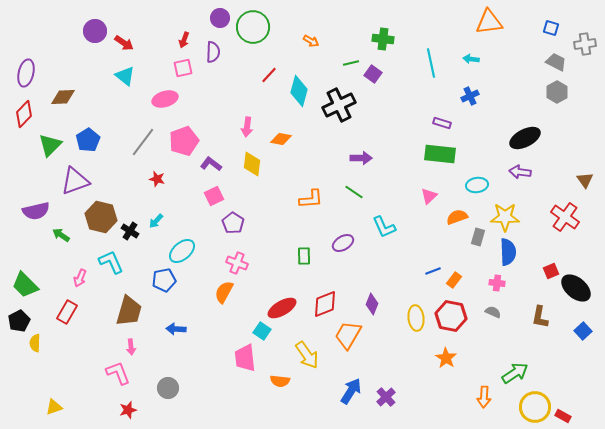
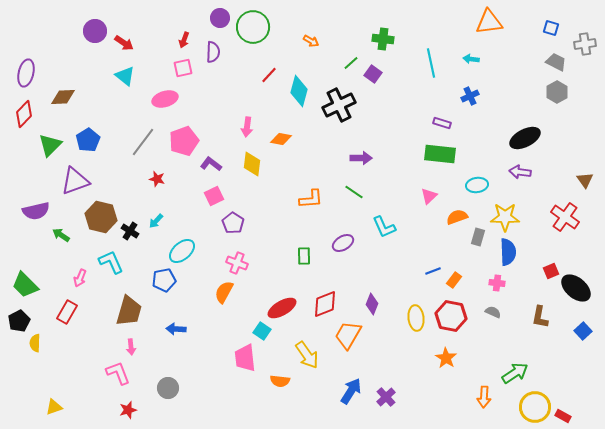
green line at (351, 63): rotated 28 degrees counterclockwise
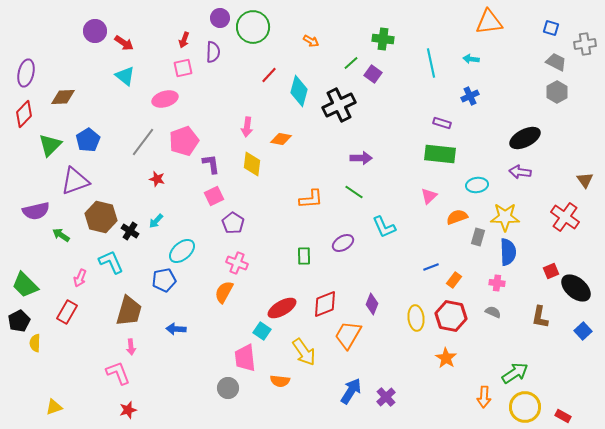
purple L-shape at (211, 164): rotated 45 degrees clockwise
blue line at (433, 271): moved 2 px left, 4 px up
yellow arrow at (307, 355): moved 3 px left, 3 px up
gray circle at (168, 388): moved 60 px right
yellow circle at (535, 407): moved 10 px left
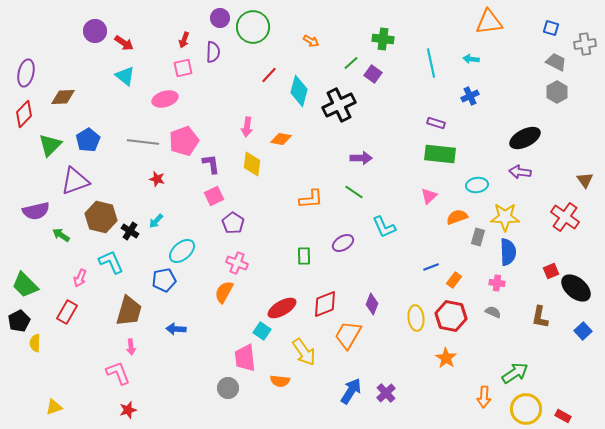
purple rectangle at (442, 123): moved 6 px left
gray line at (143, 142): rotated 60 degrees clockwise
purple cross at (386, 397): moved 4 px up
yellow circle at (525, 407): moved 1 px right, 2 px down
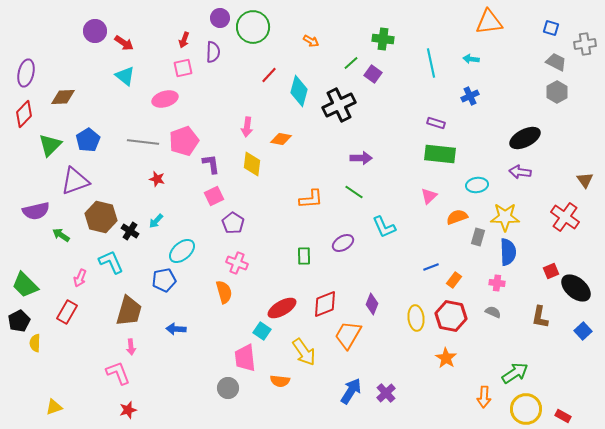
orange semicircle at (224, 292): rotated 135 degrees clockwise
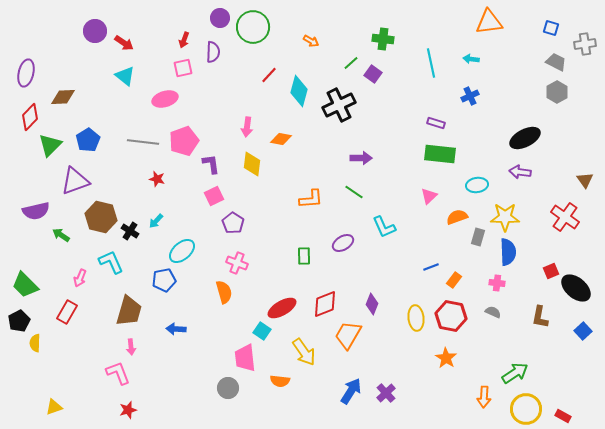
red diamond at (24, 114): moved 6 px right, 3 px down
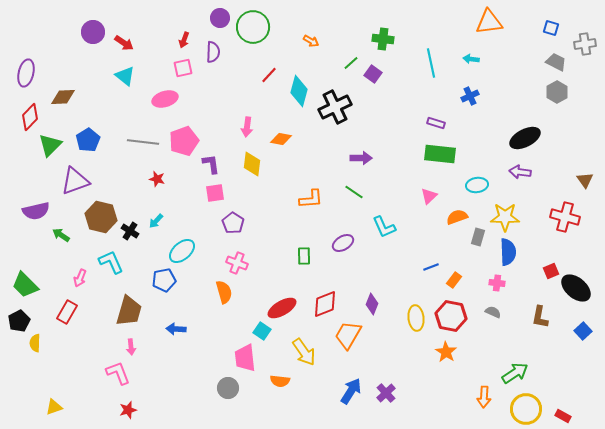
purple circle at (95, 31): moved 2 px left, 1 px down
black cross at (339, 105): moved 4 px left, 2 px down
pink square at (214, 196): moved 1 px right, 3 px up; rotated 18 degrees clockwise
red cross at (565, 217): rotated 20 degrees counterclockwise
orange star at (446, 358): moved 6 px up
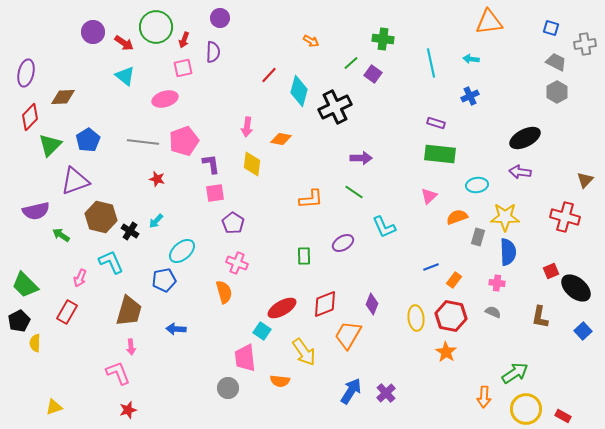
green circle at (253, 27): moved 97 px left
brown triangle at (585, 180): rotated 18 degrees clockwise
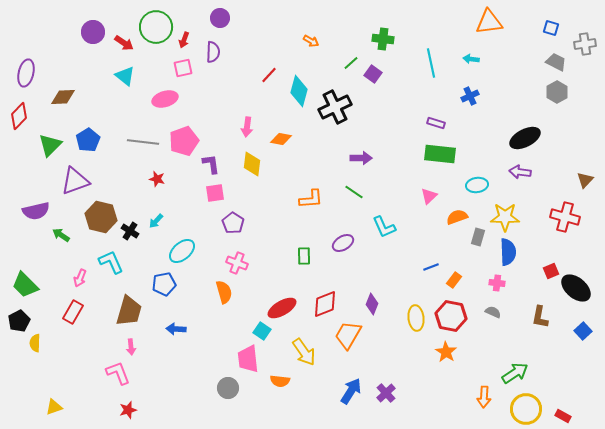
red diamond at (30, 117): moved 11 px left, 1 px up
blue pentagon at (164, 280): moved 4 px down
red rectangle at (67, 312): moved 6 px right
pink trapezoid at (245, 358): moved 3 px right, 1 px down
